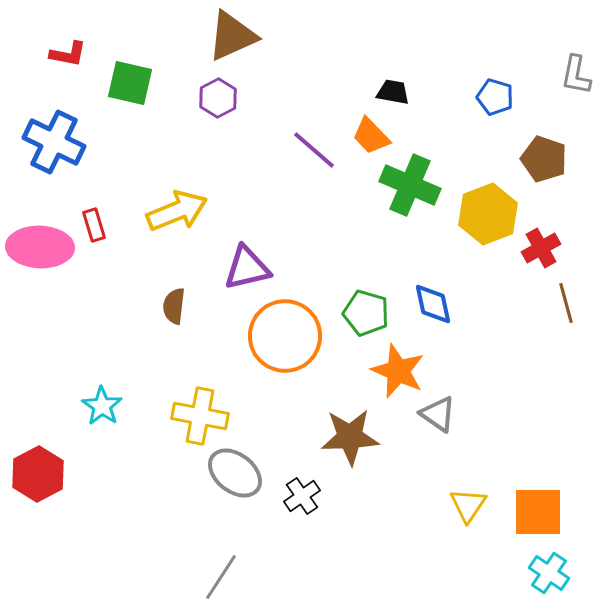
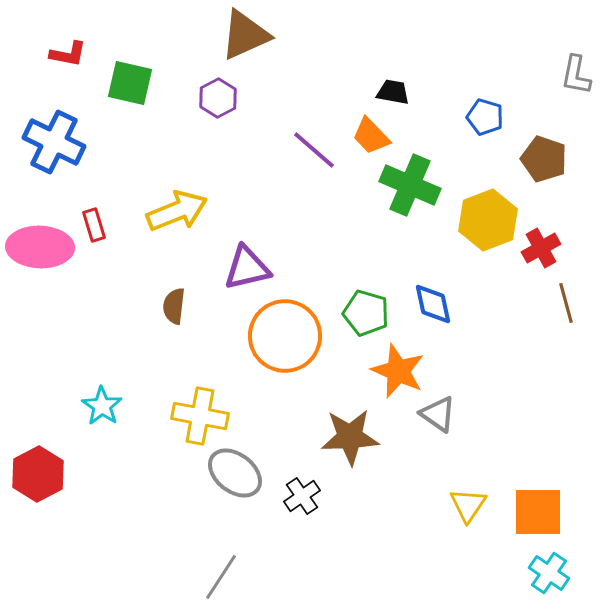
brown triangle: moved 13 px right, 1 px up
blue pentagon: moved 10 px left, 20 px down
yellow hexagon: moved 6 px down
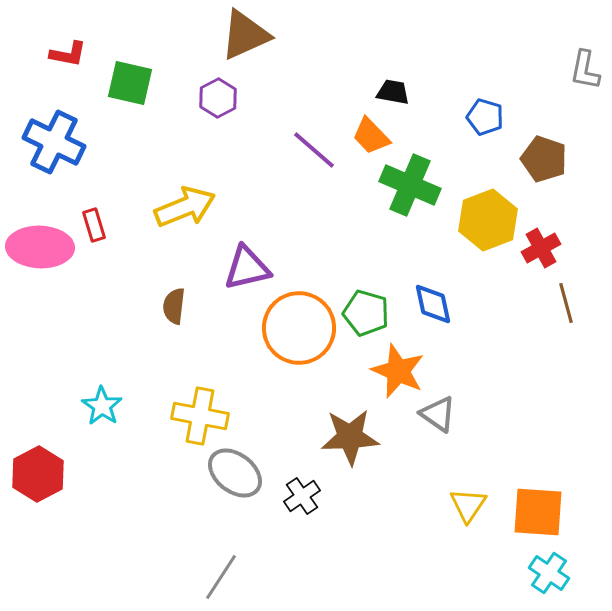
gray L-shape: moved 9 px right, 5 px up
yellow arrow: moved 8 px right, 4 px up
orange circle: moved 14 px right, 8 px up
orange square: rotated 4 degrees clockwise
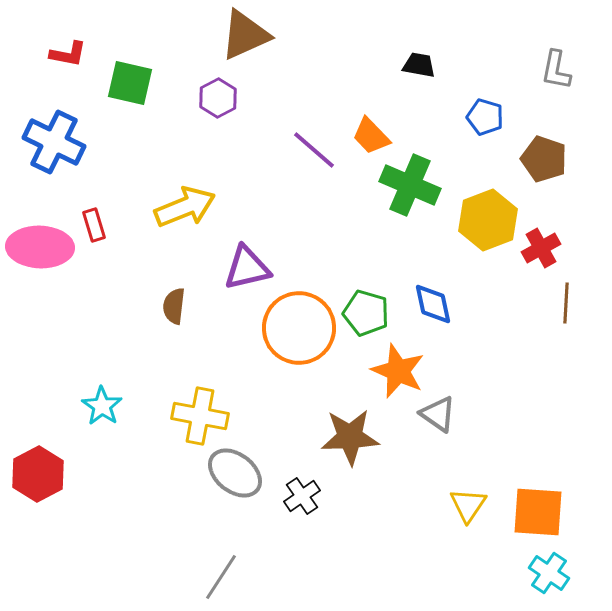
gray L-shape: moved 29 px left
black trapezoid: moved 26 px right, 27 px up
brown line: rotated 18 degrees clockwise
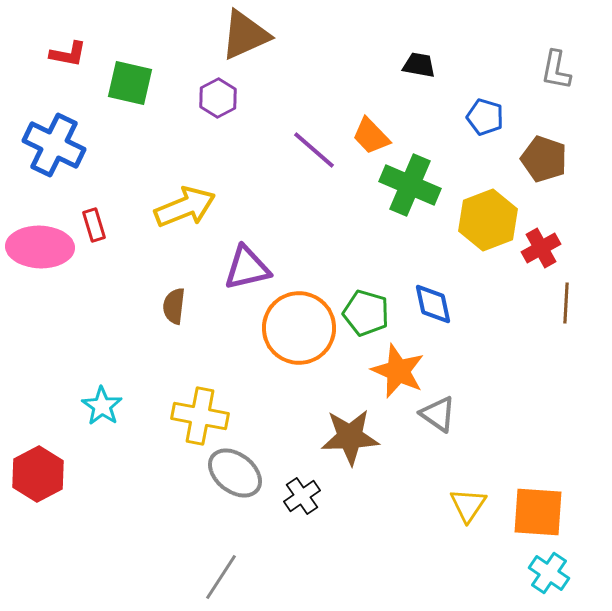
blue cross: moved 3 px down
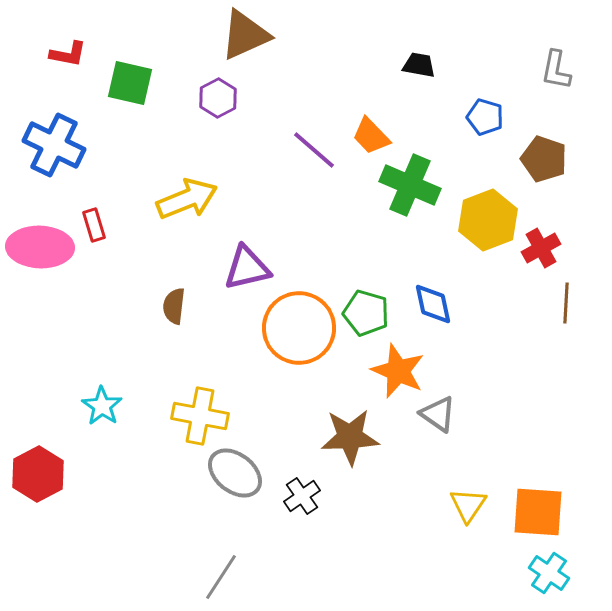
yellow arrow: moved 2 px right, 8 px up
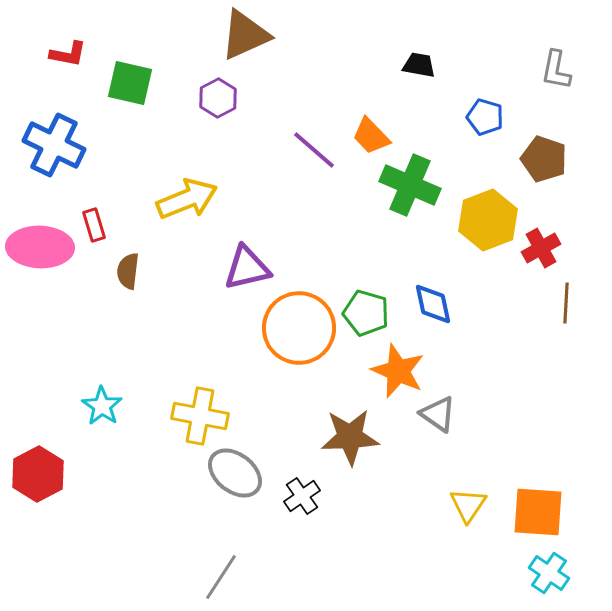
brown semicircle: moved 46 px left, 35 px up
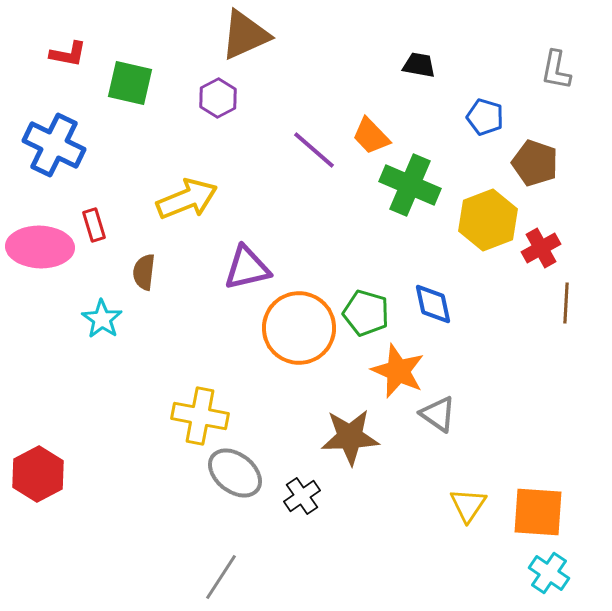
brown pentagon: moved 9 px left, 4 px down
brown semicircle: moved 16 px right, 1 px down
cyan star: moved 87 px up
